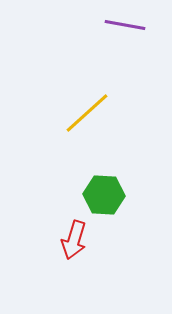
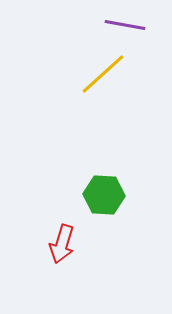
yellow line: moved 16 px right, 39 px up
red arrow: moved 12 px left, 4 px down
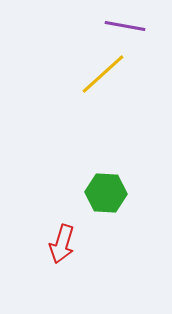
purple line: moved 1 px down
green hexagon: moved 2 px right, 2 px up
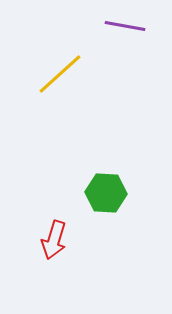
yellow line: moved 43 px left
red arrow: moved 8 px left, 4 px up
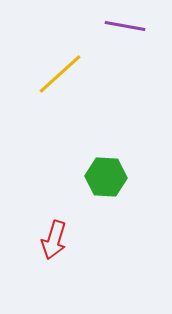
green hexagon: moved 16 px up
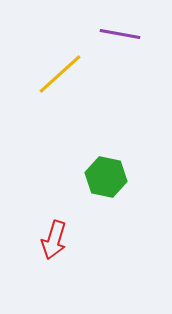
purple line: moved 5 px left, 8 px down
green hexagon: rotated 9 degrees clockwise
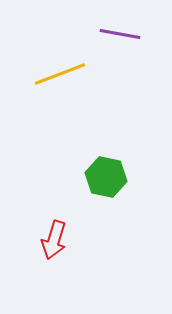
yellow line: rotated 21 degrees clockwise
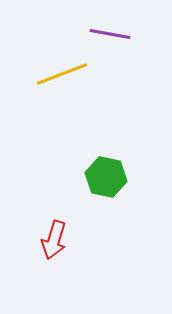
purple line: moved 10 px left
yellow line: moved 2 px right
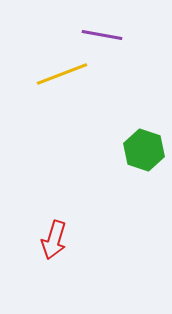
purple line: moved 8 px left, 1 px down
green hexagon: moved 38 px right, 27 px up; rotated 6 degrees clockwise
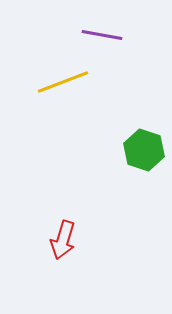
yellow line: moved 1 px right, 8 px down
red arrow: moved 9 px right
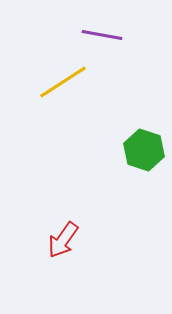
yellow line: rotated 12 degrees counterclockwise
red arrow: rotated 18 degrees clockwise
